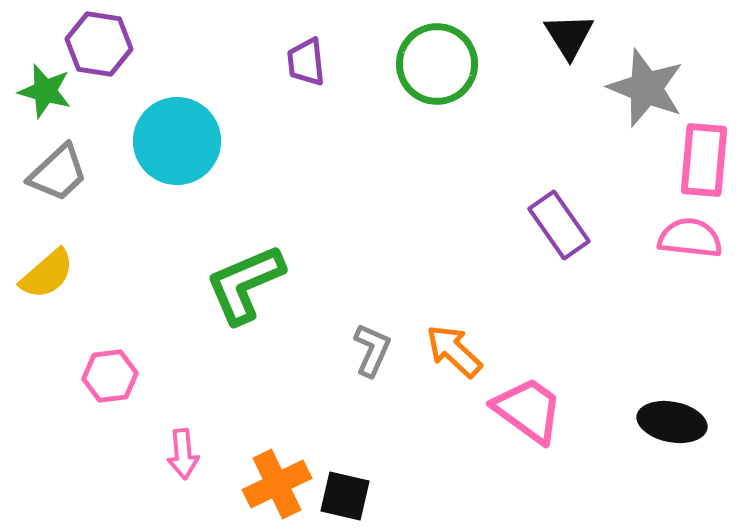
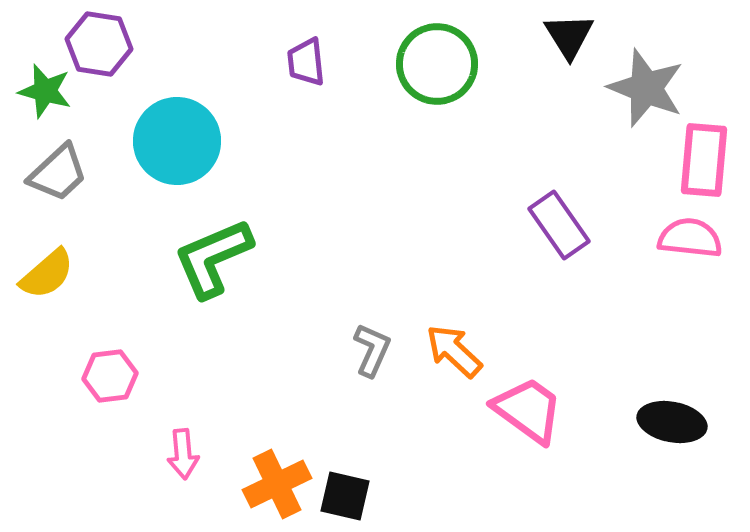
green L-shape: moved 32 px left, 26 px up
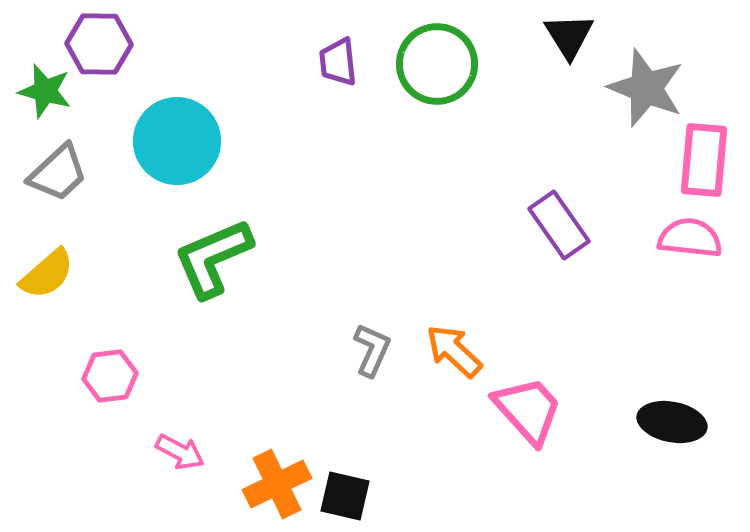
purple hexagon: rotated 8 degrees counterclockwise
purple trapezoid: moved 32 px right
pink trapezoid: rotated 12 degrees clockwise
pink arrow: moved 3 px left, 2 px up; rotated 57 degrees counterclockwise
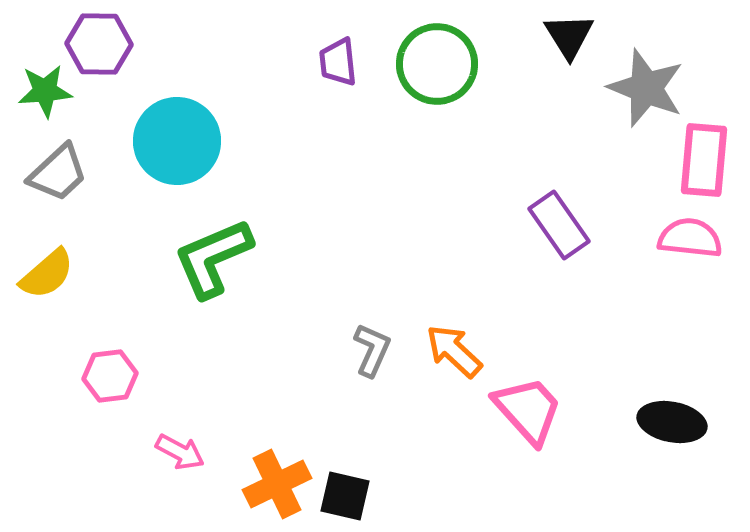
green star: rotated 20 degrees counterclockwise
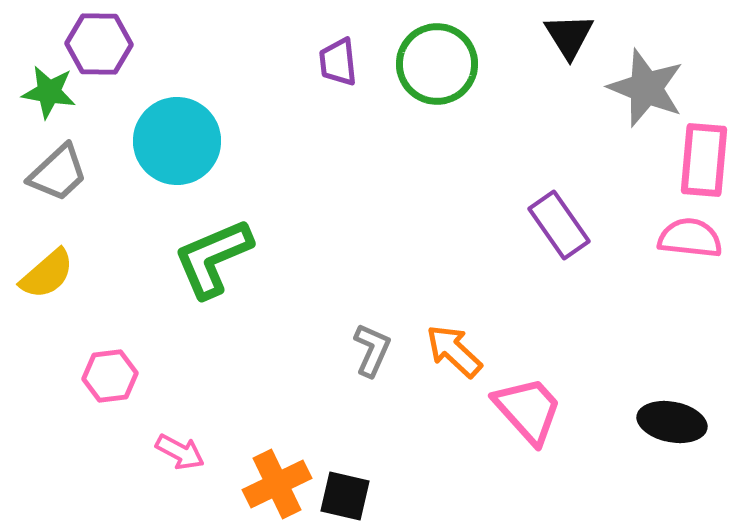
green star: moved 4 px right, 1 px down; rotated 14 degrees clockwise
